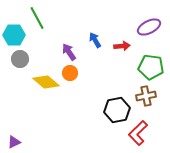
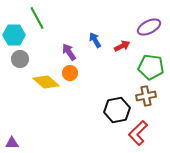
red arrow: rotated 21 degrees counterclockwise
purple triangle: moved 2 px left, 1 px down; rotated 24 degrees clockwise
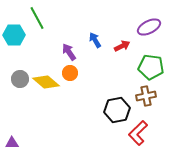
gray circle: moved 20 px down
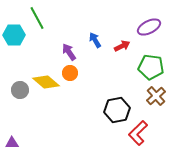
gray circle: moved 11 px down
brown cross: moved 10 px right; rotated 30 degrees counterclockwise
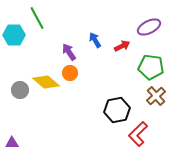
red L-shape: moved 1 px down
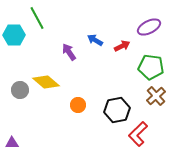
blue arrow: rotated 28 degrees counterclockwise
orange circle: moved 8 px right, 32 px down
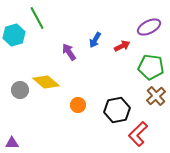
cyan hexagon: rotated 15 degrees counterclockwise
blue arrow: rotated 91 degrees counterclockwise
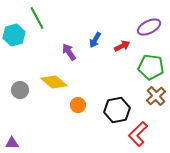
yellow diamond: moved 8 px right
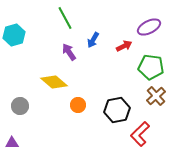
green line: moved 28 px right
blue arrow: moved 2 px left
red arrow: moved 2 px right
gray circle: moved 16 px down
red L-shape: moved 2 px right
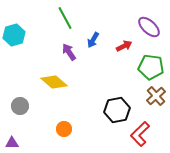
purple ellipse: rotated 70 degrees clockwise
orange circle: moved 14 px left, 24 px down
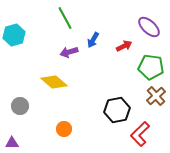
purple arrow: rotated 72 degrees counterclockwise
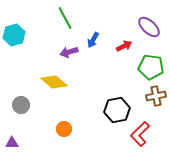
brown cross: rotated 30 degrees clockwise
gray circle: moved 1 px right, 1 px up
